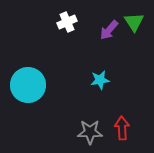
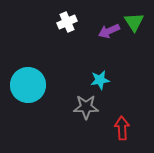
purple arrow: moved 1 px down; rotated 25 degrees clockwise
gray star: moved 4 px left, 25 px up
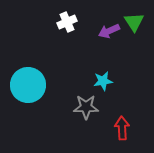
cyan star: moved 3 px right, 1 px down
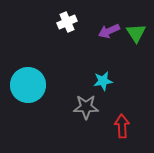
green triangle: moved 2 px right, 11 px down
red arrow: moved 2 px up
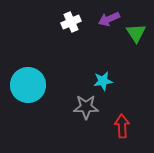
white cross: moved 4 px right
purple arrow: moved 12 px up
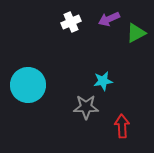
green triangle: rotated 35 degrees clockwise
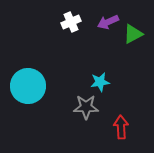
purple arrow: moved 1 px left, 3 px down
green triangle: moved 3 px left, 1 px down
cyan star: moved 3 px left, 1 px down
cyan circle: moved 1 px down
red arrow: moved 1 px left, 1 px down
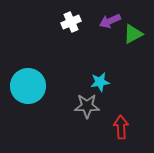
purple arrow: moved 2 px right, 1 px up
gray star: moved 1 px right, 1 px up
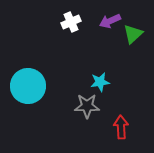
green triangle: rotated 15 degrees counterclockwise
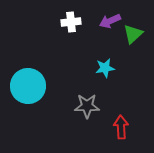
white cross: rotated 18 degrees clockwise
cyan star: moved 5 px right, 14 px up
